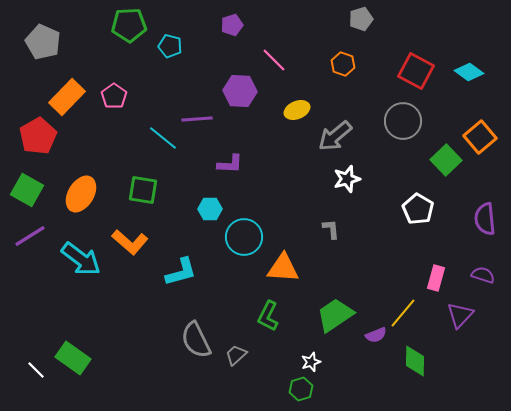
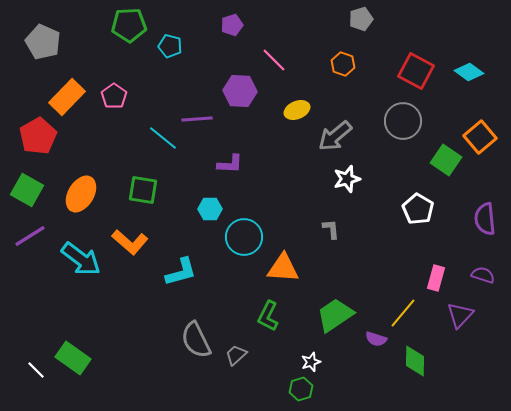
green square at (446, 160): rotated 12 degrees counterclockwise
purple semicircle at (376, 335): moved 4 px down; rotated 40 degrees clockwise
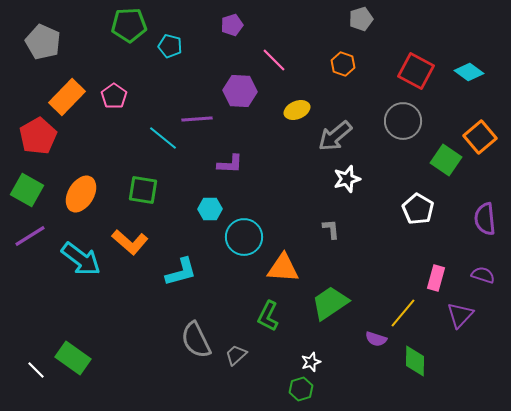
green trapezoid at (335, 315): moved 5 px left, 12 px up
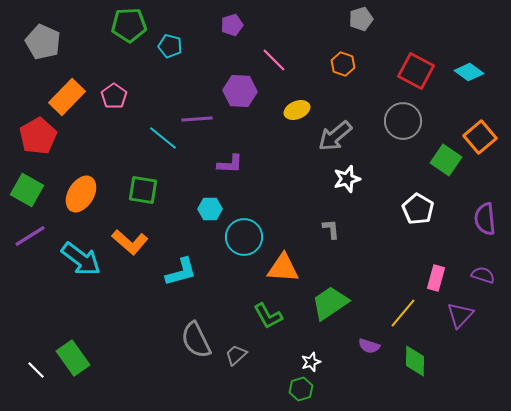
green L-shape at (268, 316): rotated 56 degrees counterclockwise
purple semicircle at (376, 339): moved 7 px left, 7 px down
green rectangle at (73, 358): rotated 20 degrees clockwise
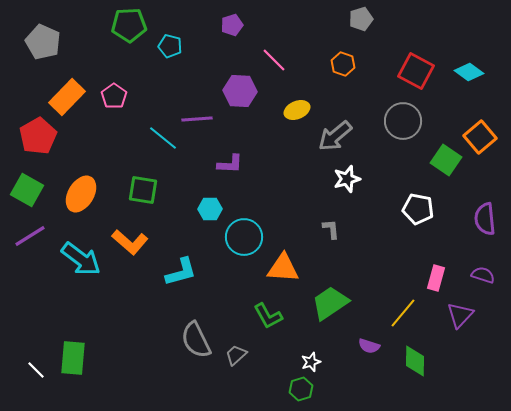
white pentagon at (418, 209): rotated 20 degrees counterclockwise
green rectangle at (73, 358): rotated 40 degrees clockwise
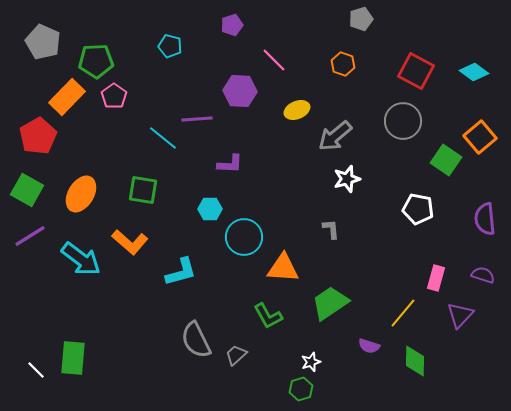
green pentagon at (129, 25): moved 33 px left, 36 px down
cyan diamond at (469, 72): moved 5 px right
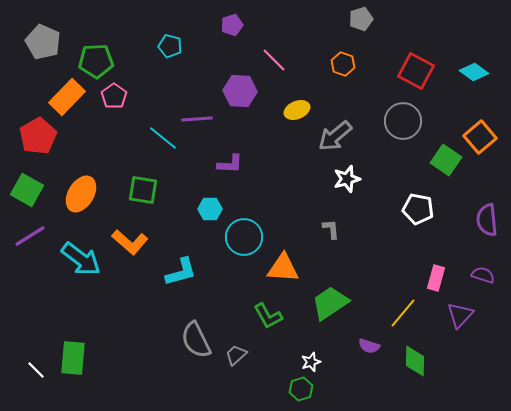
purple semicircle at (485, 219): moved 2 px right, 1 px down
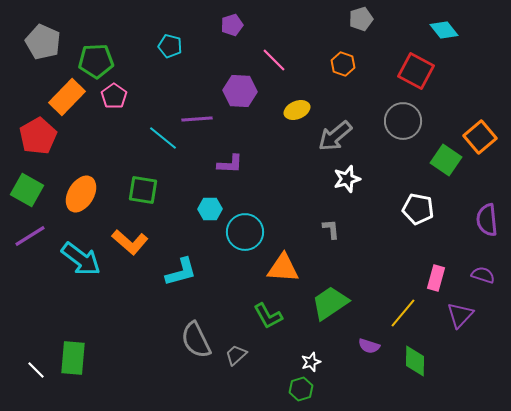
cyan diamond at (474, 72): moved 30 px left, 42 px up; rotated 16 degrees clockwise
cyan circle at (244, 237): moved 1 px right, 5 px up
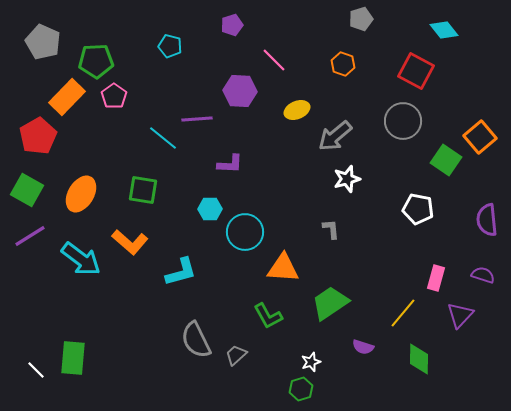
purple semicircle at (369, 346): moved 6 px left, 1 px down
green diamond at (415, 361): moved 4 px right, 2 px up
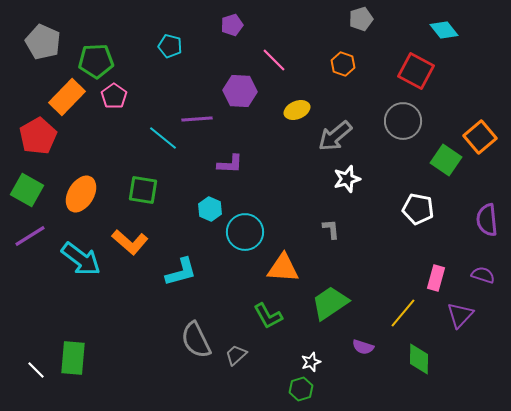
cyan hexagon at (210, 209): rotated 25 degrees clockwise
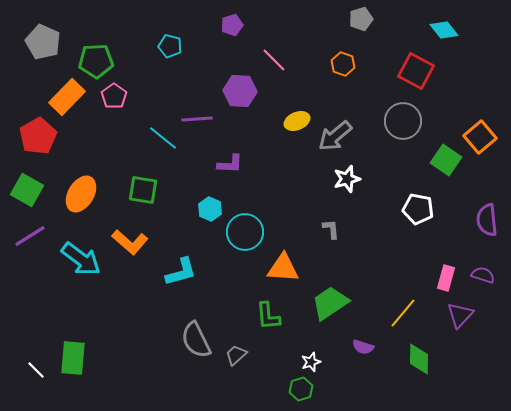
yellow ellipse at (297, 110): moved 11 px down
pink rectangle at (436, 278): moved 10 px right
green L-shape at (268, 316): rotated 24 degrees clockwise
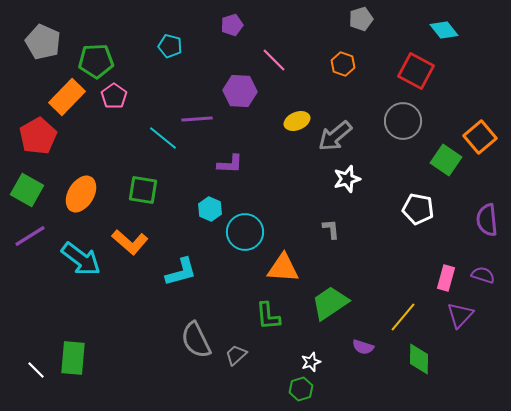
yellow line at (403, 313): moved 4 px down
